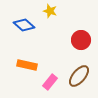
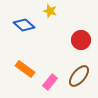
orange rectangle: moved 2 px left, 4 px down; rotated 24 degrees clockwise
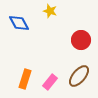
blue diamond: moved 5 px left, 2 px up; rotated 20 degrees clockwise
orange rectangle: moved 10 px down; rotated 72 degrees clockwise
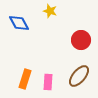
pink rectangle: moved 2 px left; rotated 35 degrees counterclockwise
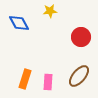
yellow star: rotated 24 degrees counterclockwise
red circle: moved 3 px up
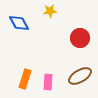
red circle: moved 1 px left, 1 px down
brown ellipse: moved 1 px right; rotated 20 degrees clockwise
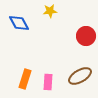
red circle: moved 6 px right, 2 px up
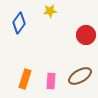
blue diamond: rotated 65 degrees clockwise
red circle: moved 1 px up
pink rectangle: moved 3 px right, 1 px up
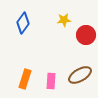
yellow star: moved 14 px right, 9 px down
blue diamond: moved 4 px right
brown ellipse: moved 1 px up
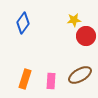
yellow star: moved 10 px right
red circle: moved 1 px down
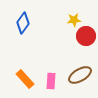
orange rectangle: rotated 60 degrees counterclockwise
